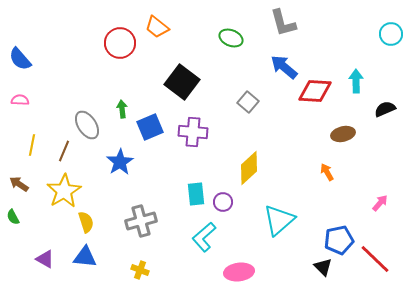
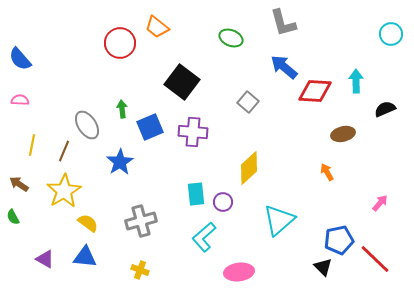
yellow semicircle: moved 2 px right, 1 px down; rotated 35 degrees counterclockwise
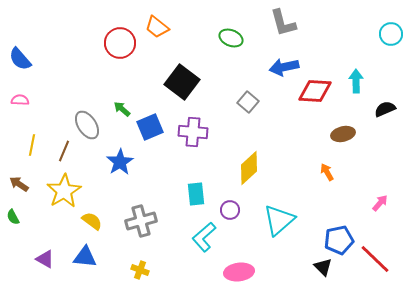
blue arrow: rotated 52 degrees counterclockwise
green arrow: rotated 42 degrees counterclockwise
purple circle: moved 7 px right, 8 px down
yellow semicircle: moved 4 px right, 2 px up
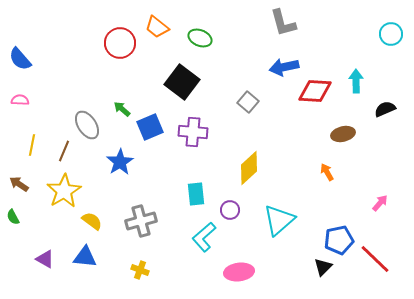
green ellipse: moved 31 px left
black triangle: rotated 30 degrees clockwise
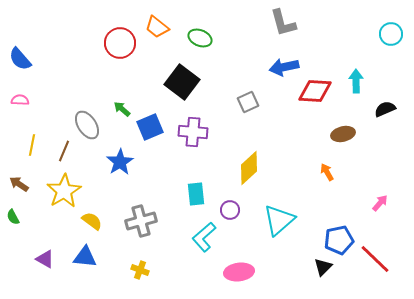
gray square: rotated 25 degrees clockwise
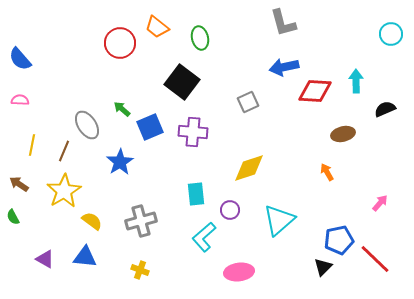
green ellipse: rotated 55 degrees clockwise
yellow diamond: rotated 24 degrees clockwise
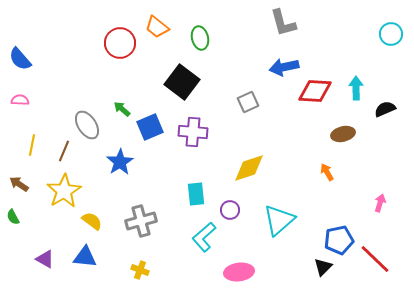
cyan arrow: moved 7 px down
pink arrow: rotated 24 degrees counterclockwise
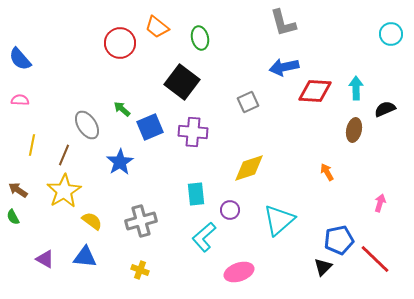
brown ellipse: moved 11 px right, 4 px up; rotated 65 degrees counterclockwise
brown line: moved 4 px down
brown arrow: moved 1 px left, 6 px down
pink ellipse: rotated 12 degrees counterclockwise
